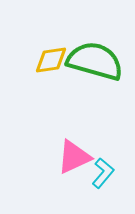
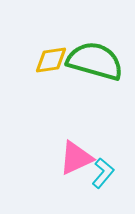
pink triangle: moved 2 px right, 1 px down
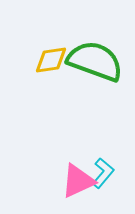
green semicircle: rotated 4 degrees clockwise
pink triangle: moved 2 px right, 23 px down
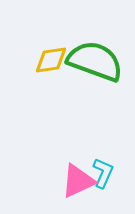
cyan L-shape: rotated 16 degrees counterclockwise
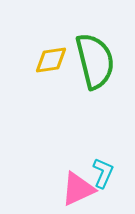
green semicircle: rotated 56 degrees clockwise
pink triangle: moved 8 px down
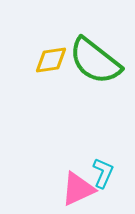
green semicircle: rotated 142 degrees clockwise
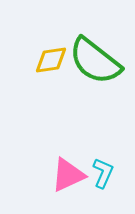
pink triangle: moved 10 px left, 14 px up
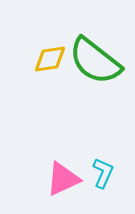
yellow diamond: moved 1 px left, 1 px up
pink triangle: moved 5 px left, 4 px down
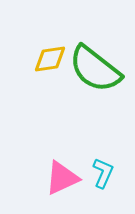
green semicircle: moved 8 px down
pink triangle: moved 1 px left, 1 px up
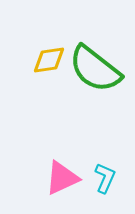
yellow diamond: moved 1 px left, 1 px down
cyan L-shape: moved 2 px right, 5 px down
